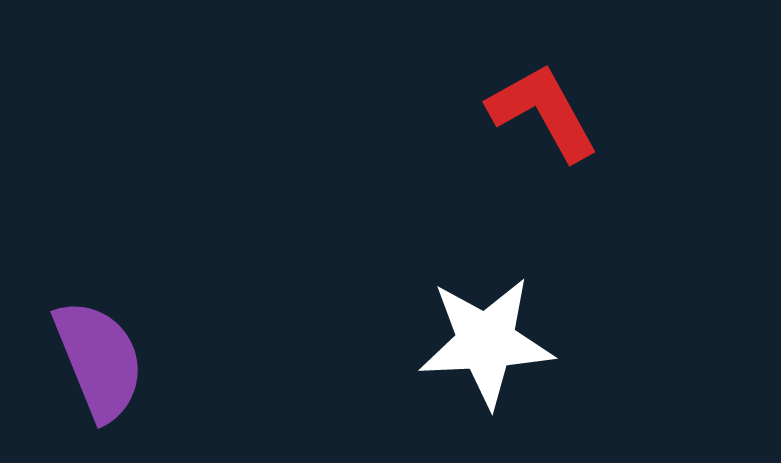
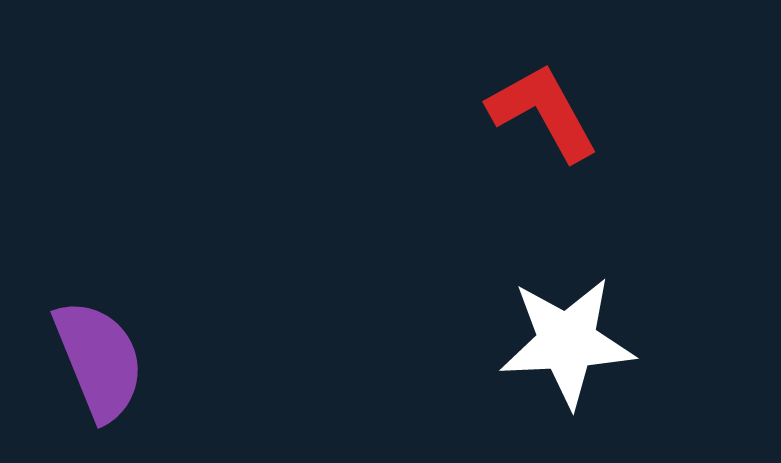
white star: moved 81 px right
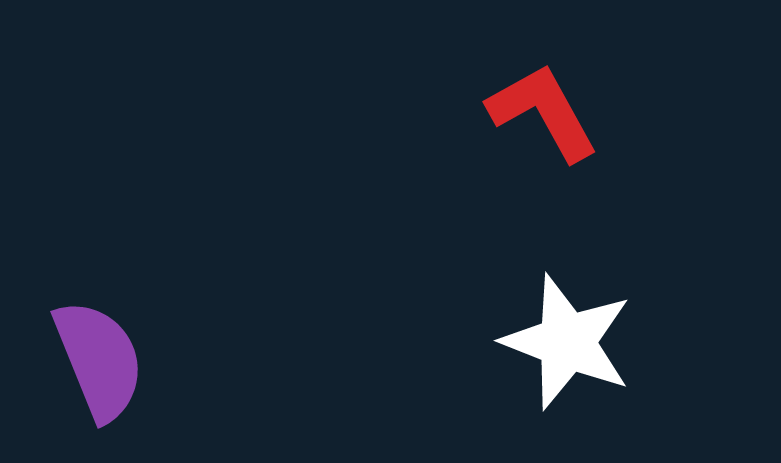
white star: rotated 24 degrees clockwise
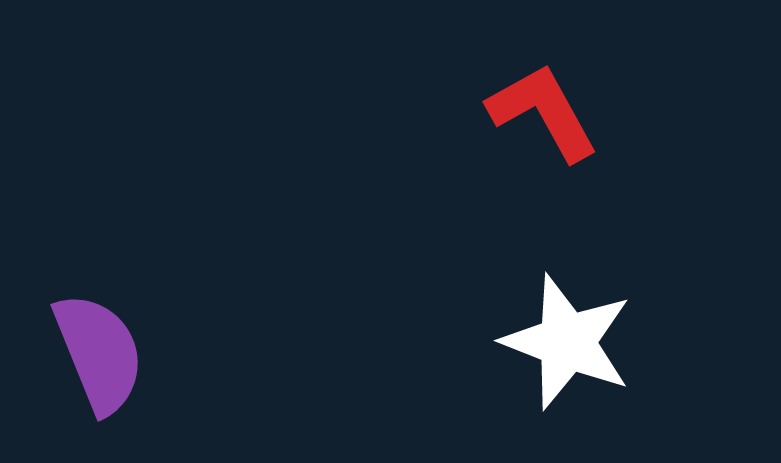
purple semicircle: moved 7 px up
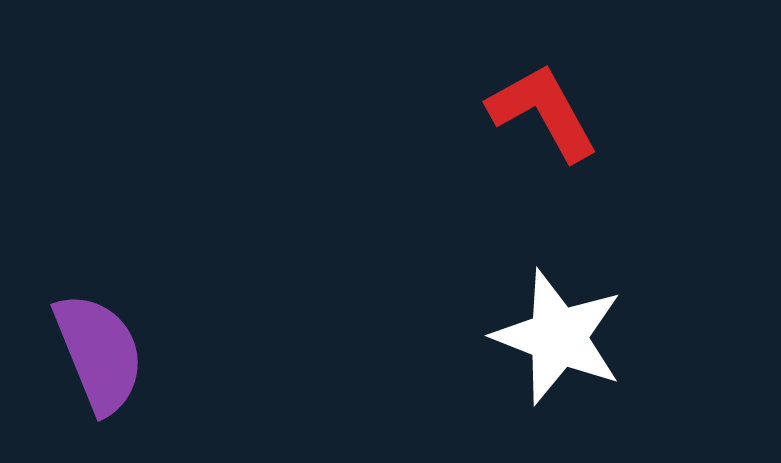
white star: moved 9 px left, 5 px up
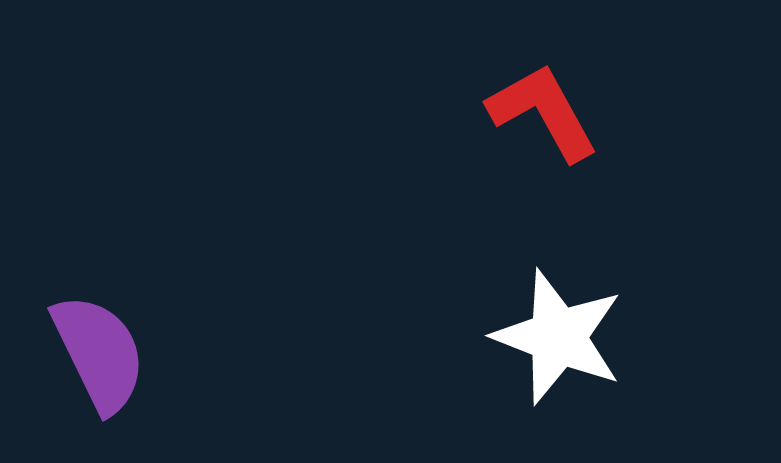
purple semicircle: rotated 4 degrees counterclockwise
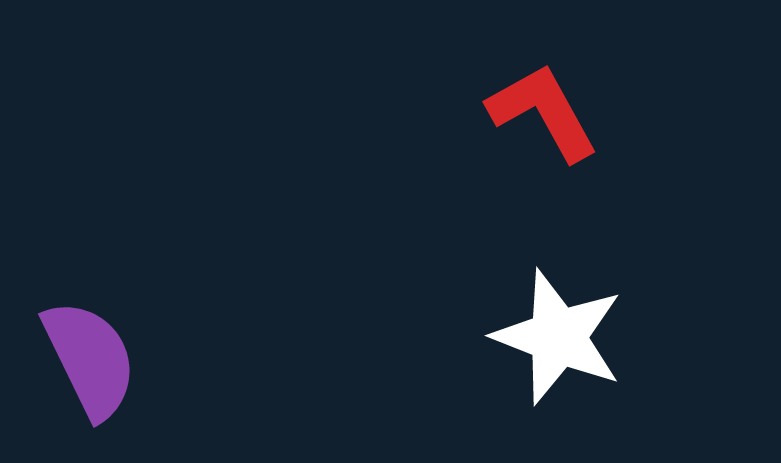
purple semicircle: moved 9 px left, 6 px down
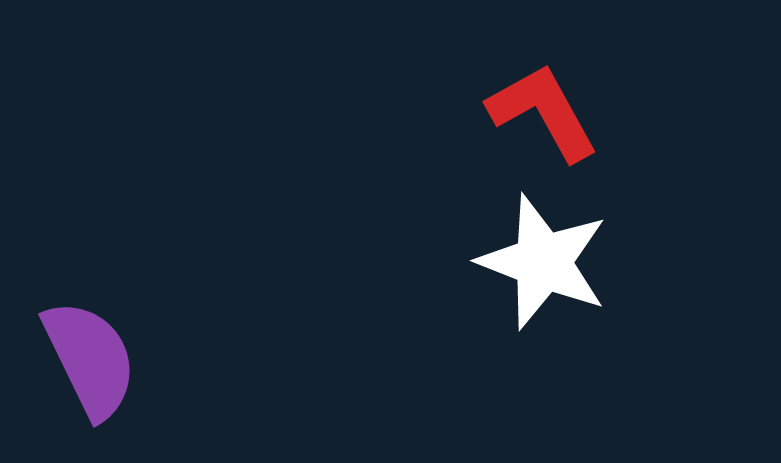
white star: moved 15 px left, 75 px up
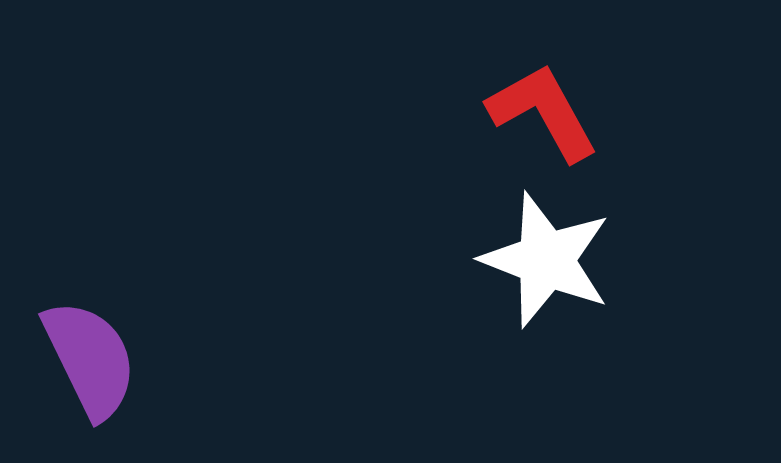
white star: moved 3 px right, 2 px up
